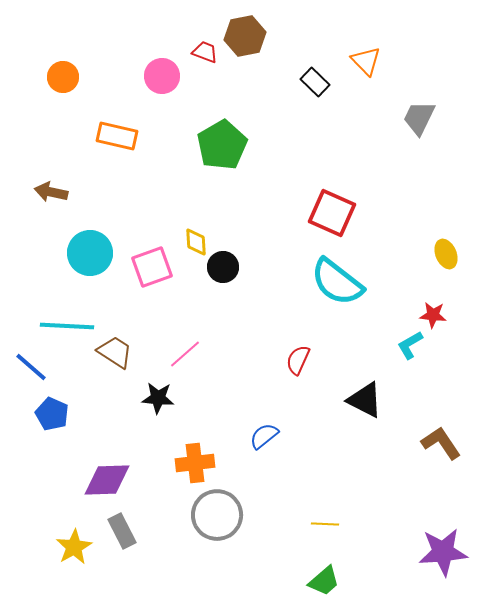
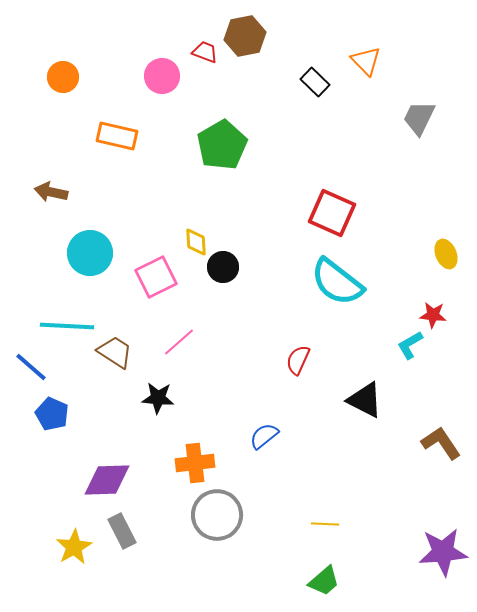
pink square: moved 4 px right, 10 px down; rotated 6 degrees counterclockwise
pink line: moved 6 px left, 12 px up
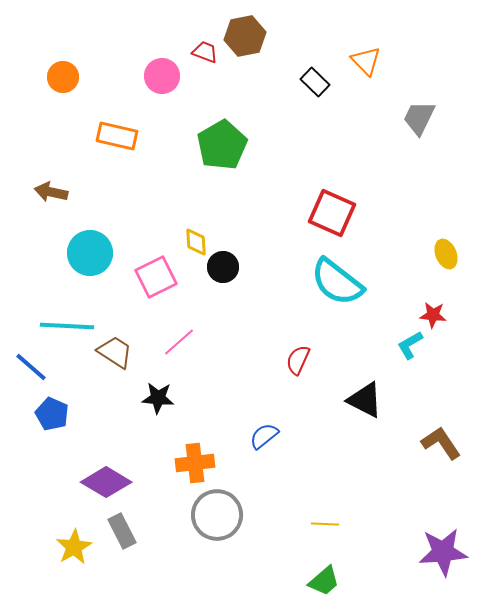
purple diamond: moved 1 px left, 2 px down; rotated 33 degrees clockwise
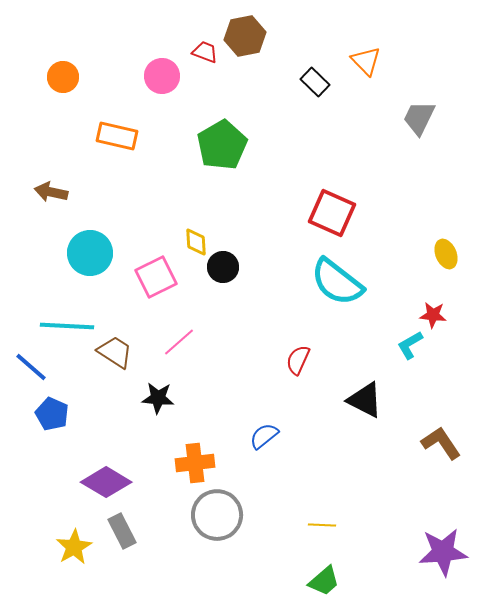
yellow line: moved 3 px left, 1 px down
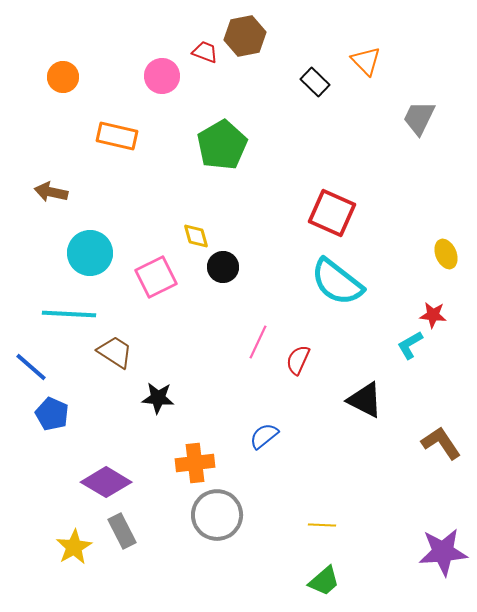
yellow diamond: moved 6 px up; rotated 12 degrees counterclockwise
cyan line: moved 2 px right, 12 px up
pink line: moved 79 px right; rotated 24 degrees counterclockwise
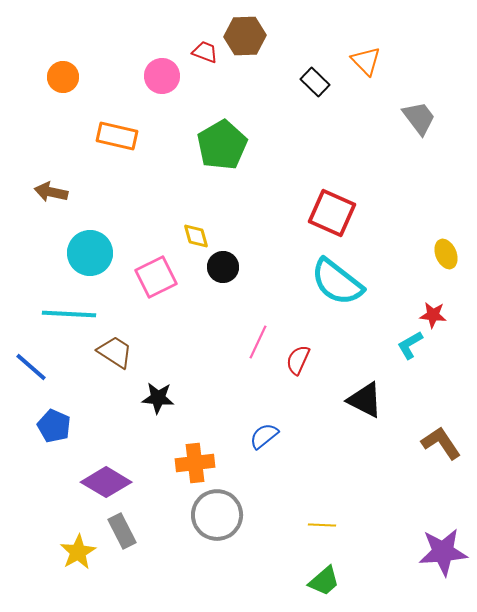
brown hexagon: rotated 9 degrees clockwise
gray trapezoid: rotated 117 degrees clockwise
blue pentagon: moved 2 px right, 12 px down
yellow star: moved 4 px right, 5 px down
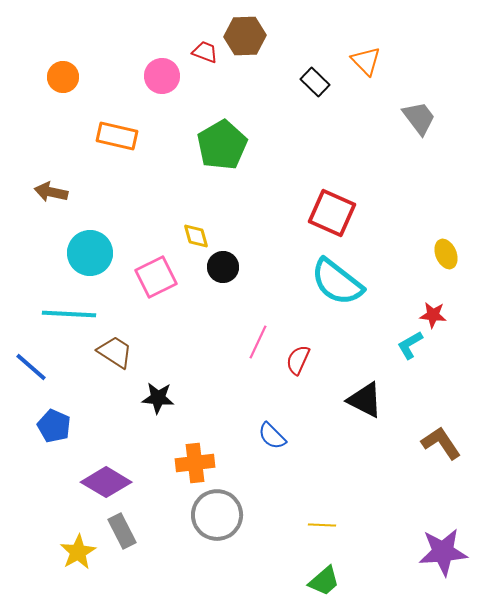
blue semicircle: moved 8 px right; rotated 96 degrees counterclockwise
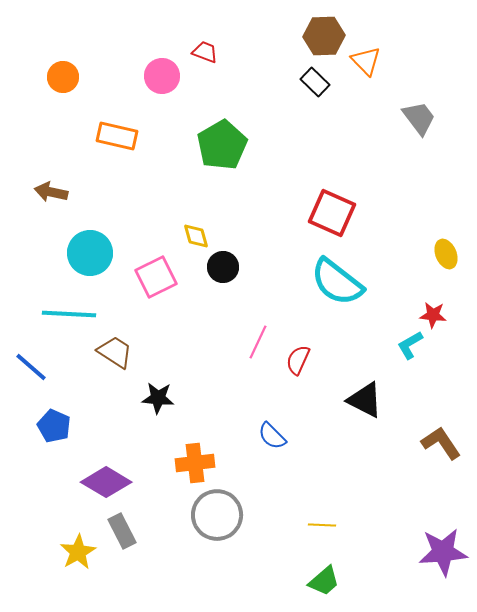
brown hexagon: moved 79 px right
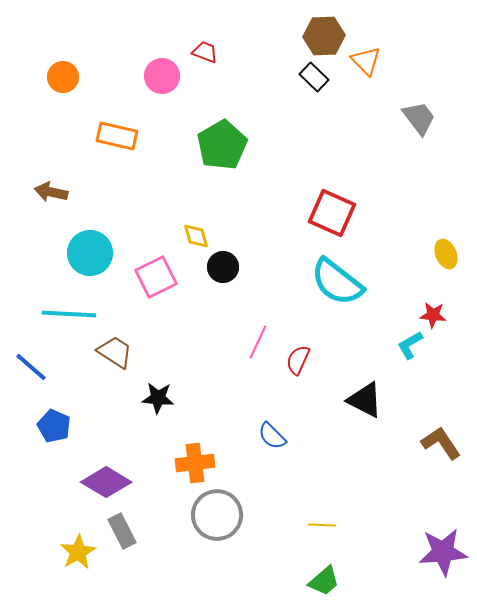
black rectangle: moved 1 px left, 5 px up
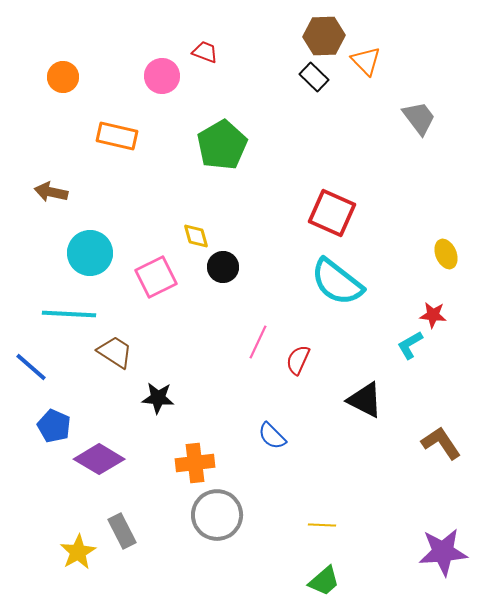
purple diamond: moved 7 px left, 23 px up
